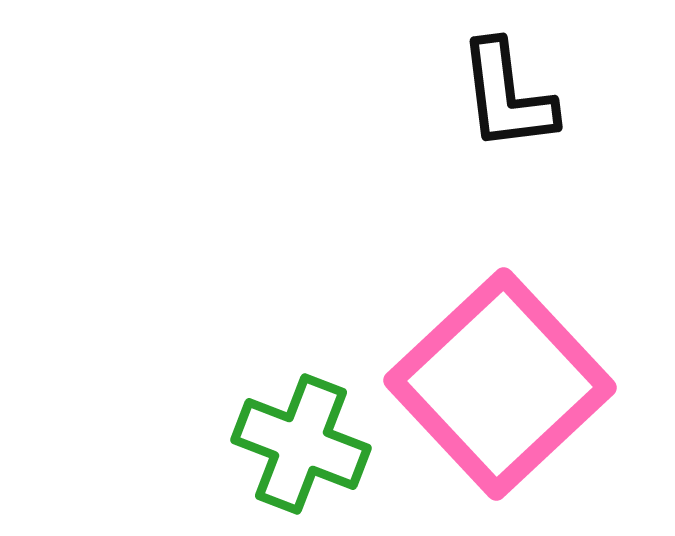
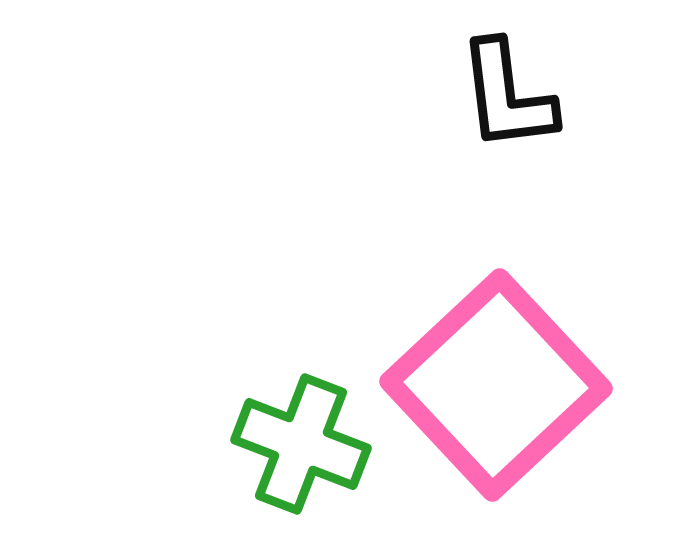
pink square: moved 4 px left, 1 px down
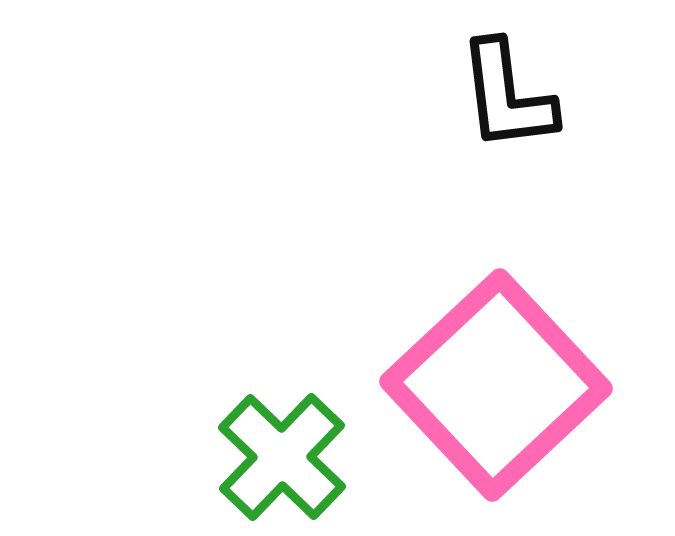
green cross: moved 19 px left, 13 px down; rotated 23 degrees clockwise
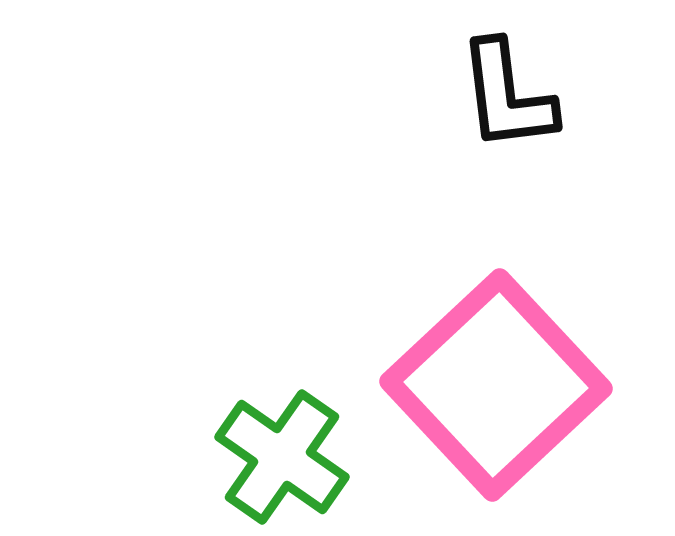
green cross: rotated 9 degrees counterclockwise
